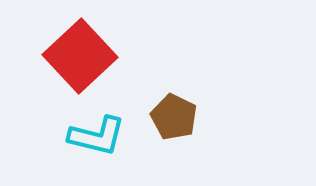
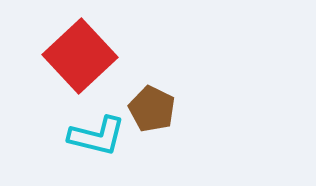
brown pentagon: moved 22 px left, 8 px up
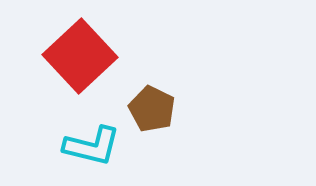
cyan L-shape: moved 5 px left, 10 px down
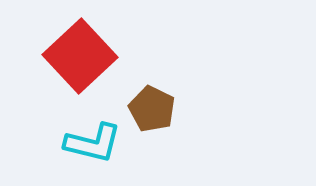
cyan L-shape: moved 1 px right, 3 px up
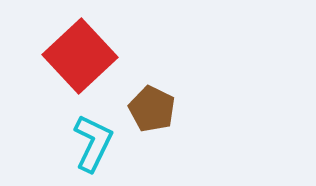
cyan L-shape: rotated 78 degrees counterclockwise
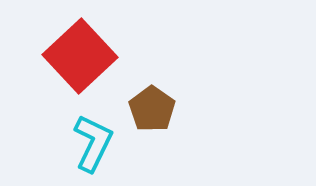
brown pentagon: rotated 9 degrees clockwise
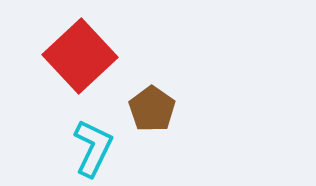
cyan L-shape: moved 5 px down
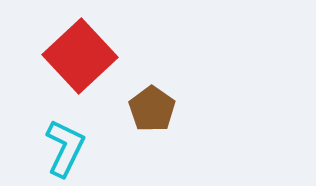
cyan L-shape: moved 28 px left
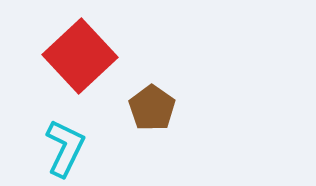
brown pentagon: moved 1 px up
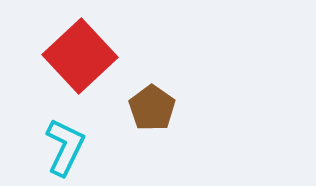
cyan L-shape: moved 1 px up
